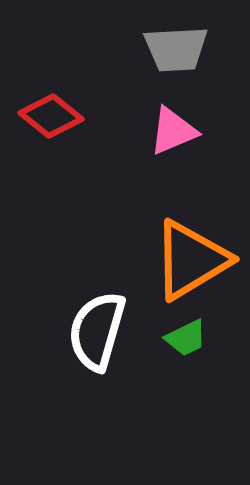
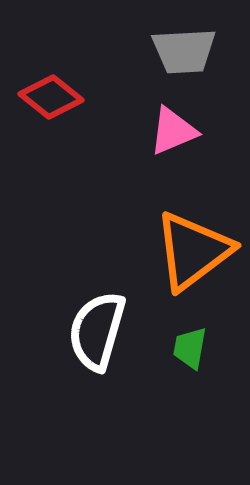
gray trapezoid: moved 8 px right, 2 px down
red diamond: moved 19 px up
orange triangle: moved 2 px right, 9 px up; rotated 6 degrees counterclockwise
green trapezoid: moved 4 px right, 10 px down; rotated 126 degrees clockwise
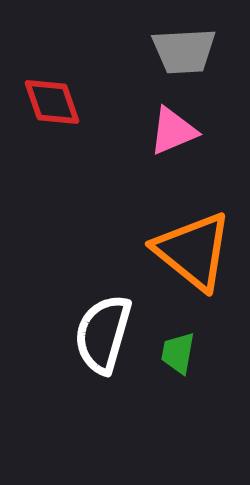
red diamond: moved 1 px right, 5 px down; rotated 32 degrees clockwise
orange triangle: rotated 44 degrees counterclockwise
white semicircle: moved 6 px right, 3 px down
green trapezoid: moved 12 px left, 5 px down
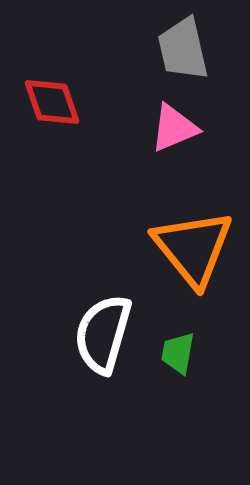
gray trapezoid: moved 1 px left, 2 px up; rotated 80 degrees clockwise
pink triangle: moved 1 px right, 3 px up
orange triangle: moved 3 px up; rotated 12 degrees clockwise
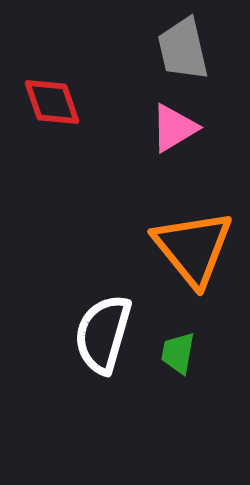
pink triangle: rotated 8 degrees counterclockwise
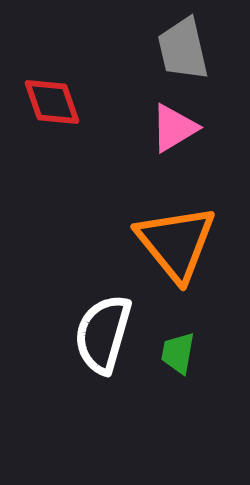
orange triangle: moved 17 px left, 5 px up
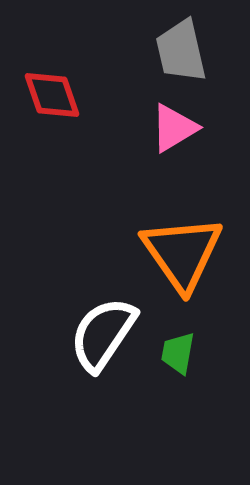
gray trapezoid: moved 2 px left, 2 px down
red diamond: moved 7 px up
orange triangle: moved 6 px right, 10 px down; rotated 4 degrees clockwise
white semicircle: rotated 18 degrees clockwise
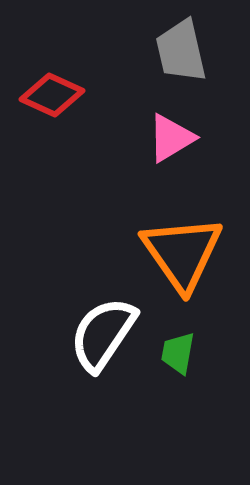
red diamond: rotated 46 degrees counterclockwise
pink triangle: moved 3 px left, 10 px down
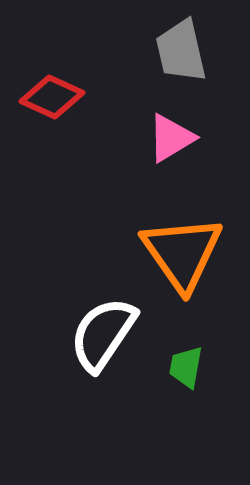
red diamond: moved 2 px down
green trapezoid: moved 8 px right, 14 px down
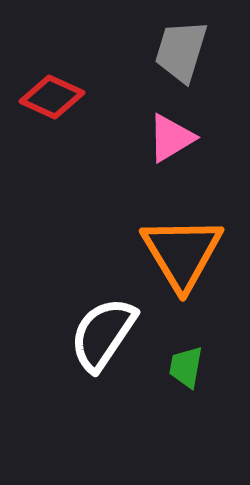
gray trapezoid: rotated 30 degrees clockwise
orange triangle: rotated 4 degrees clockwise
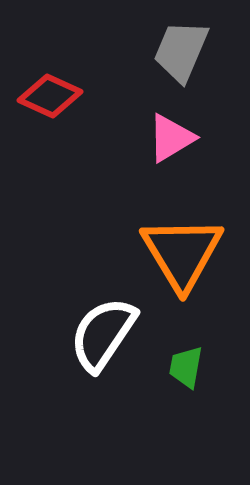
gray trapezoid: rotated 6 degrees clockwise
red diamond: moved 2 px left, 1 px up
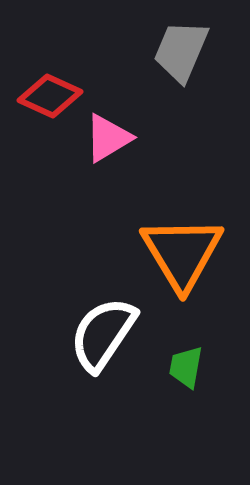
pink triangle: moved 63 px left
